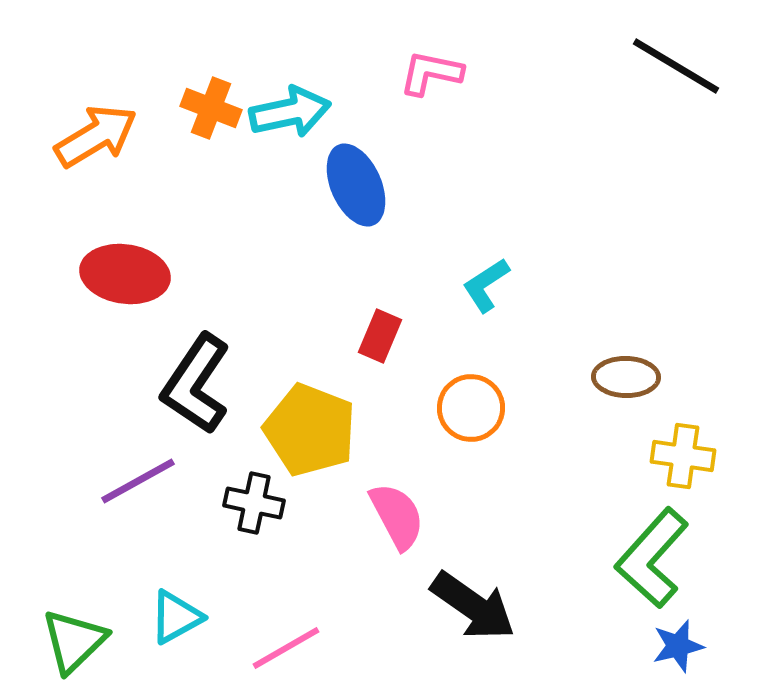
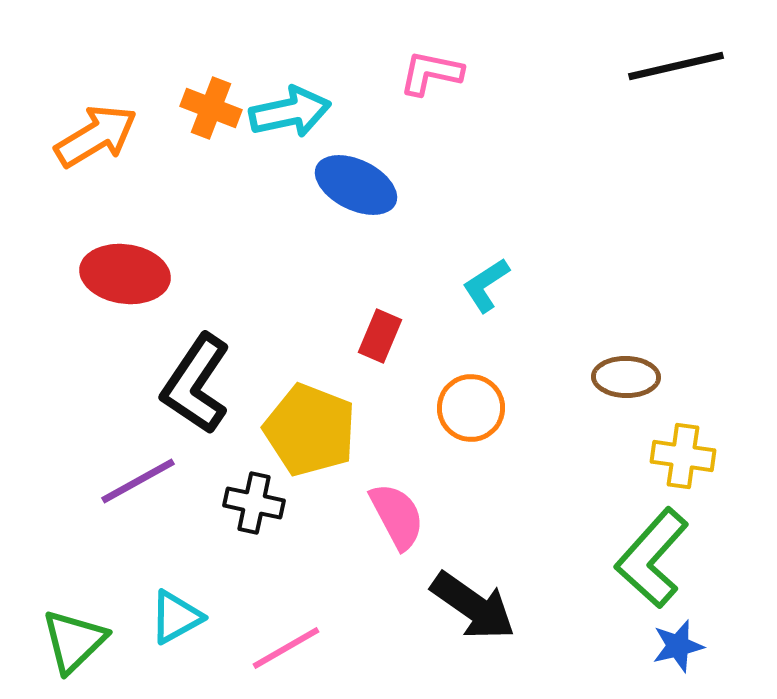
black line: rotated 44 degrees counterclockwise
blue ellipse: rotated 40 degrees counterclockwise
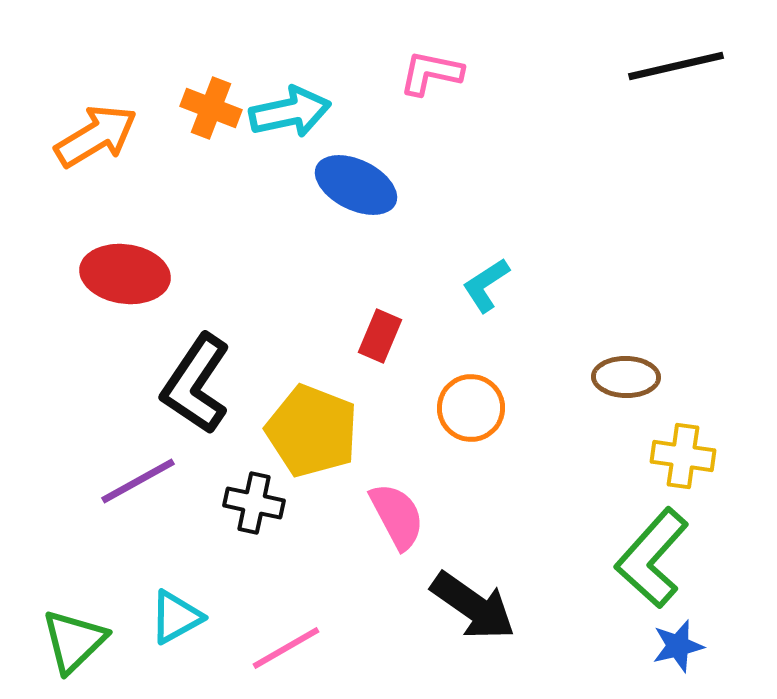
yellow pentagon: moved 2 px right, 1 px down
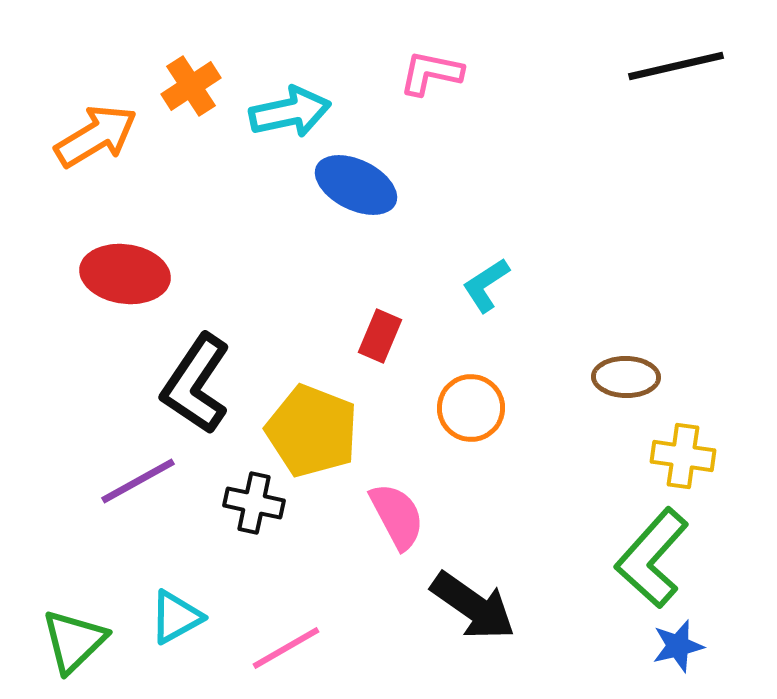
orange cross: moved 20 px left, 22 px up; rotated 36 degrees clockwise
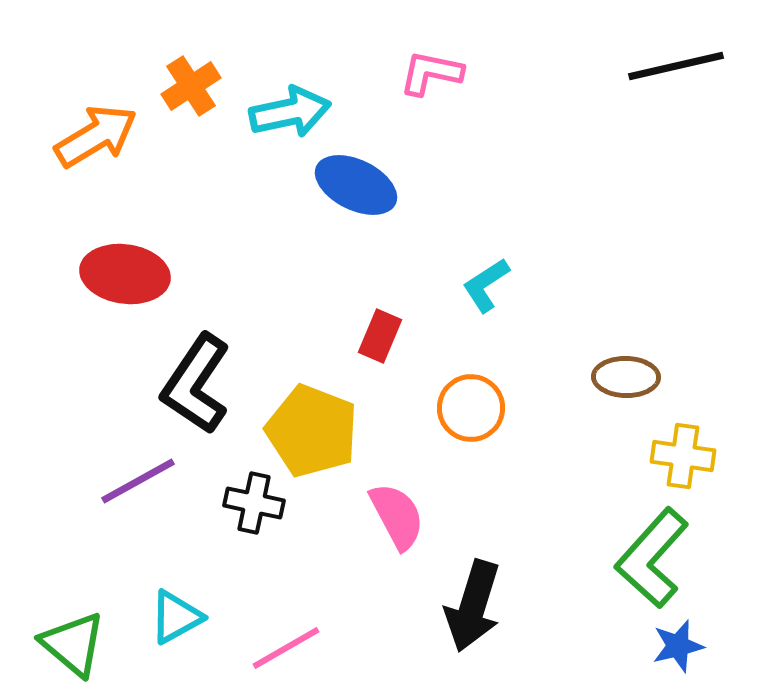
black arrow: rotated 72 degrees clockwise
green triangle: moved 1 px left, 3 px down; rotated 36 degrees counterclockwise
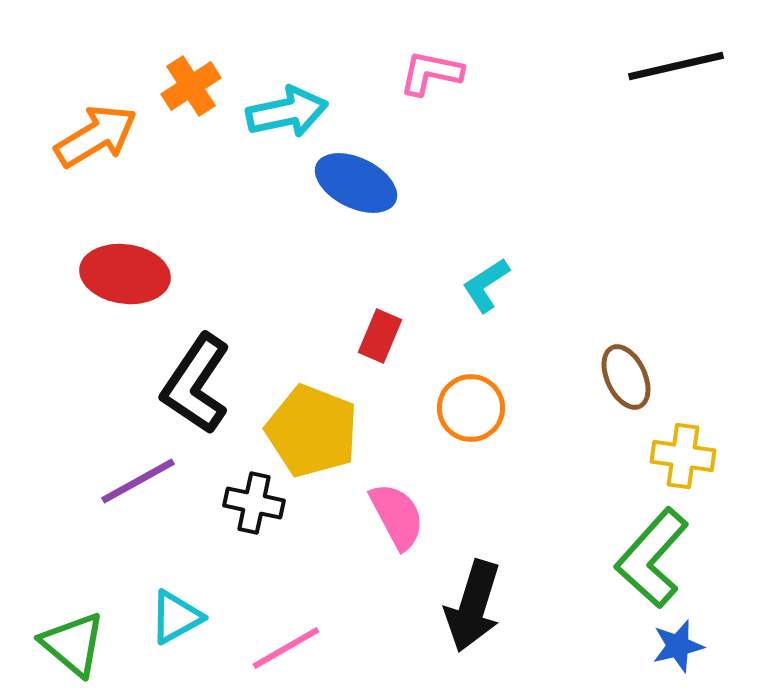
cyan arrow: moved 3 px left
blue ellipse: moved 2 px up
brown ellipse: rotated 64 degrees clockwise
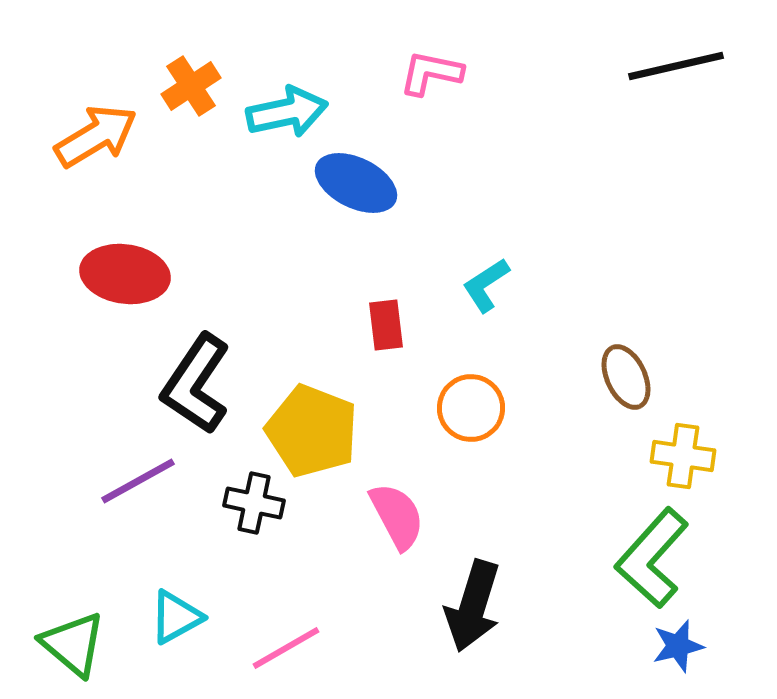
red rectangle: moved 6 px right, 11 px up; rotated 30 degrees counterclockwise
